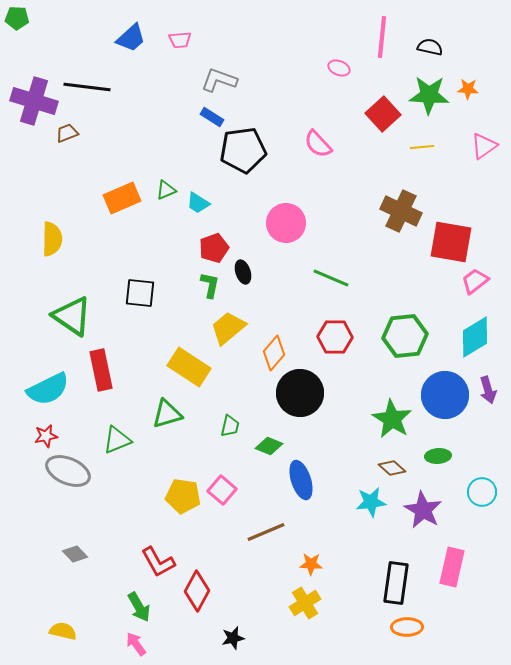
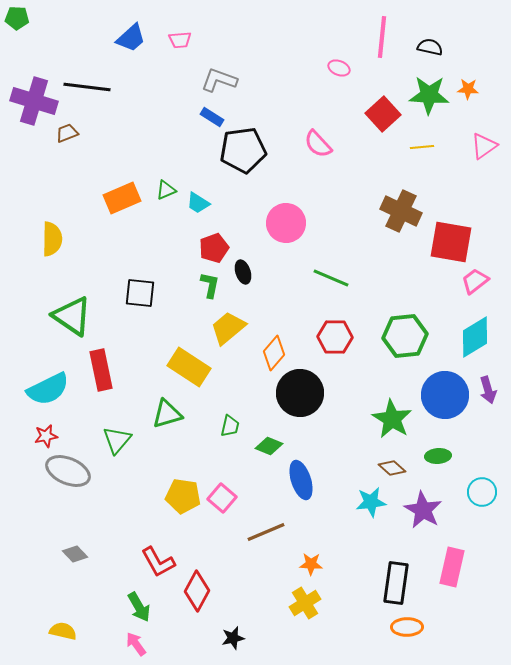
green triangle at (117, 440): rotated 28 degrees counterclockwise
pink square at (222, 490): moved 8 px down
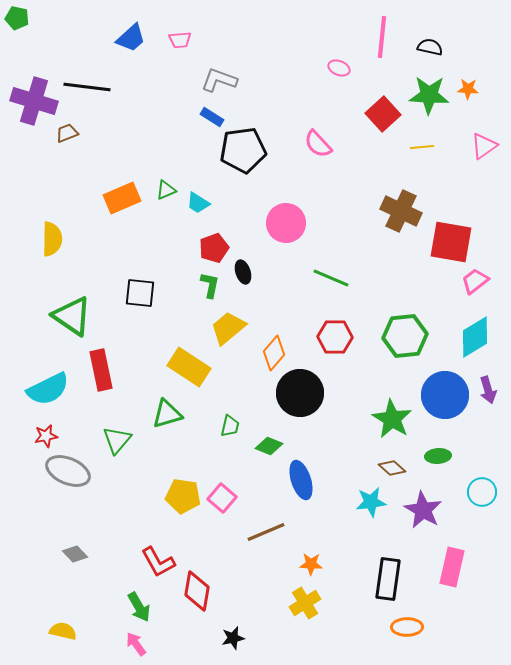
green pentagon at (17, 18): rotated 10 degrees clockwise
black rectangle at (396, 583): moved 8 px left, 4 px up
red diamond at (197, 591): rotated 18 degrees counterclockwise
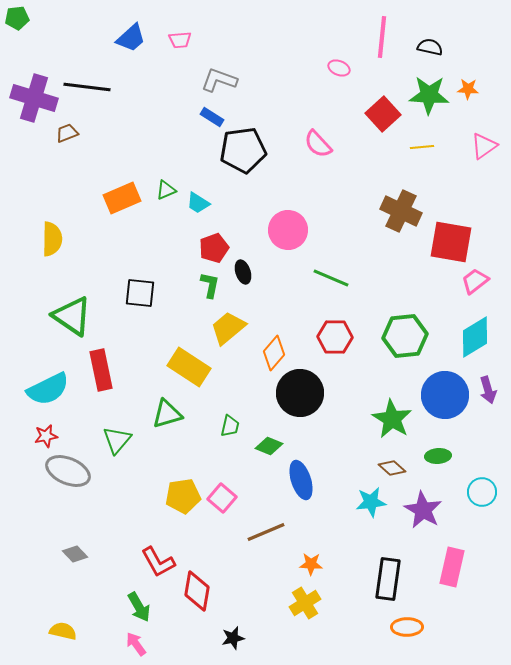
green pentagon at (17, 18): rotated 20 degrees counterclockwise
purple cross at (34, 101): moved 3 px up
pink circle at (286, 223): moved 2 px right, 7 px down
yellow pentagon at (183, 496): rotated 16 degrees counterclockwise
